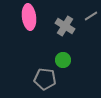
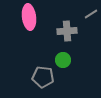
gray line: moved 2 px up
gray cross: moved 2 px right, 5 px down; rotated 36 degrees counterclockwise
gray pentagon: moved 2 px left, 2 px up
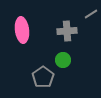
pink ellipse: moved 7 px left, 13 px down
gray pentagon: rotated 30 degrees clockwise
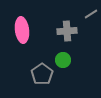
gray pentagon: moved 1 px left, 3 px up
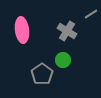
gray cross: rotated 36 degrees clockwise
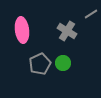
green circle: moved 3 px down
gray pentagon: moved 2 px left, 10 px up; rotated 10 degrees clockwise
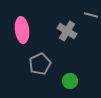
gray line: moved 1 px down; rotated 48 degrees clockwise
green circle: moved 7 px right, 18 px down
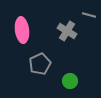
gray line: moved 2 px left
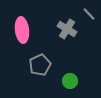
gray line: moved 1 px up; rotated 32 degrees clockwise
gray cross: moved 2 px up
gray pentagon: moved 1 px down
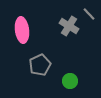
gray cross: moved 2 px right, 3 px up
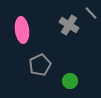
gray line: moved 2 px right, 1 px up
gray cross: moved 1 px up
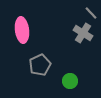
gray cross: moved 14 px right, 8 px down
